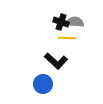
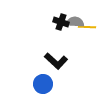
yellow line: moved 20 px right, 11 px up
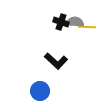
blue circle: moved 3 px left, 7 px down
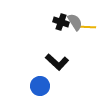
gray semicircle: rotated 54 degrees clockwise
black L-shape: moved 1 px right, 1 px down
blue circle: moved 5 px up
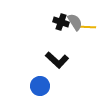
black L-shape: moved 2 px up
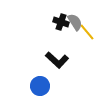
yellow line: moved 5 px down; rotated 48 degrees clockwise
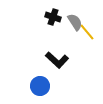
black cross: moved 8 px left, 5 px up
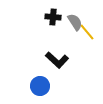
black cross: rotated 14 degrees counterclockwise
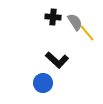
yellow line: moved 1 px down
blue circle: moved 3 px right, 3 px up
